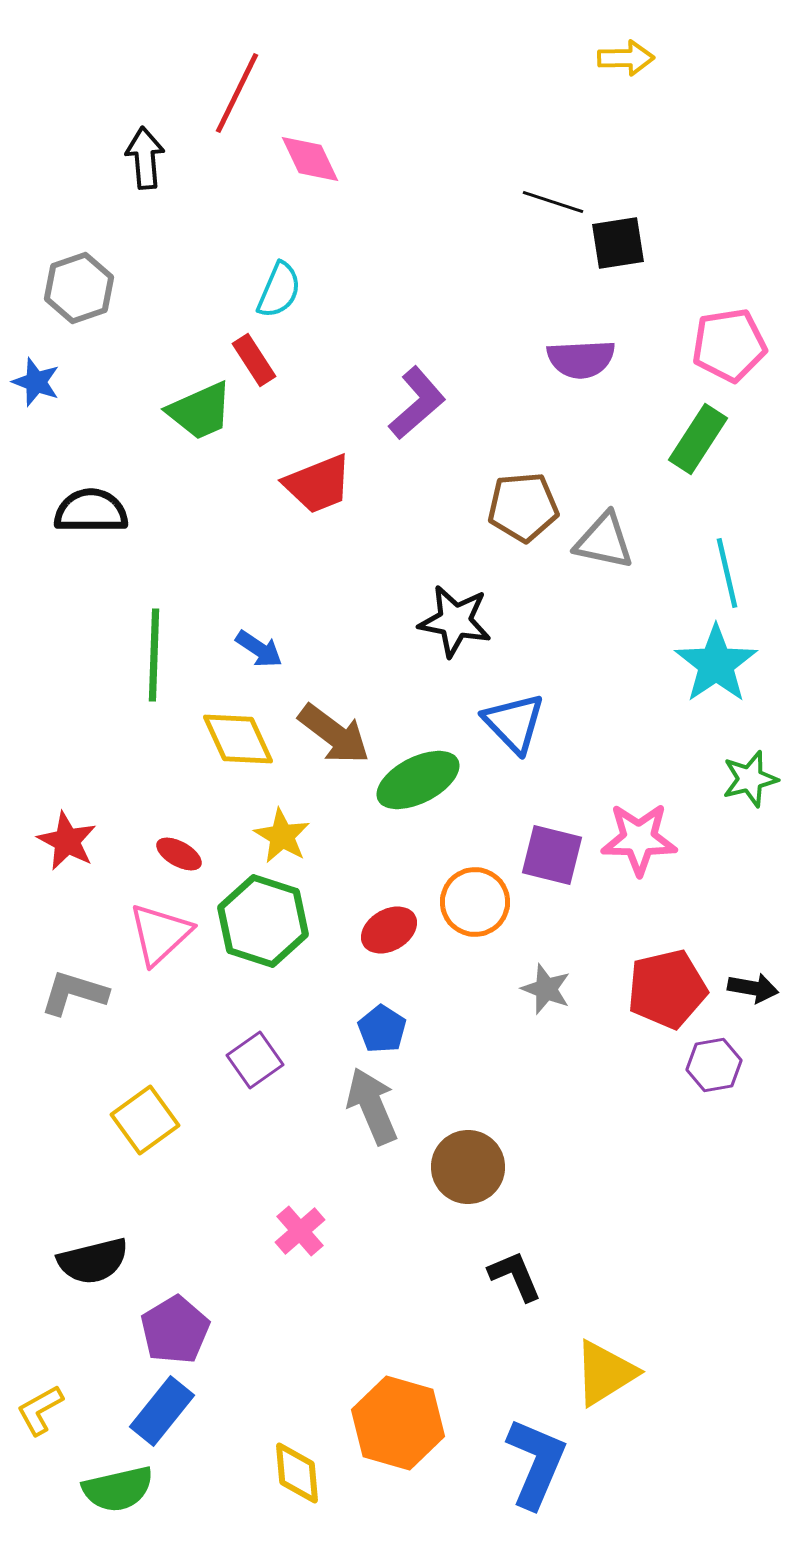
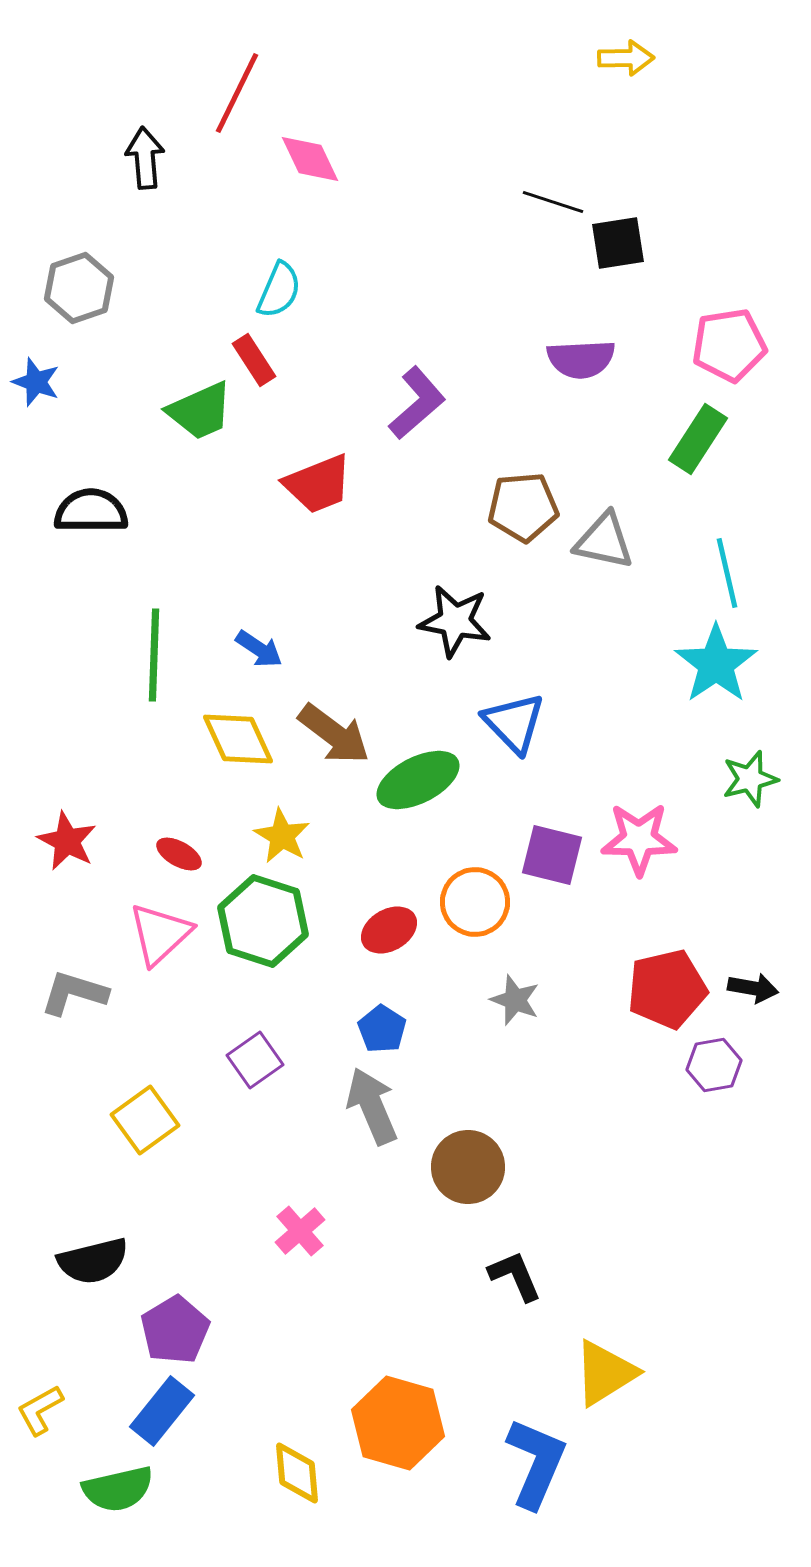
gray star at (546, 989): moved 31 px left, 11 px down
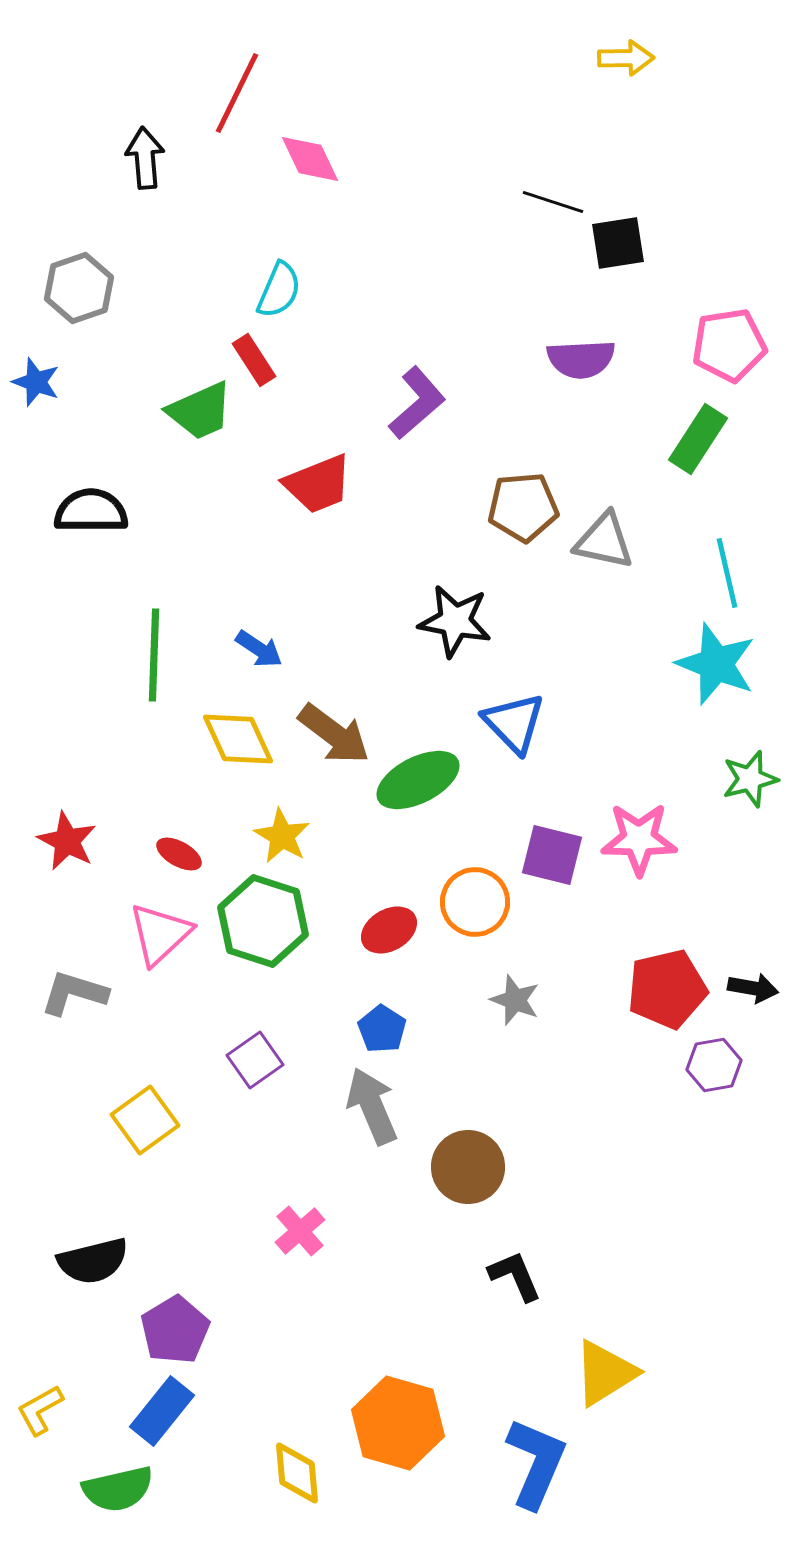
cyan star at (716, 664): rotated 16 degrees counterclockwise
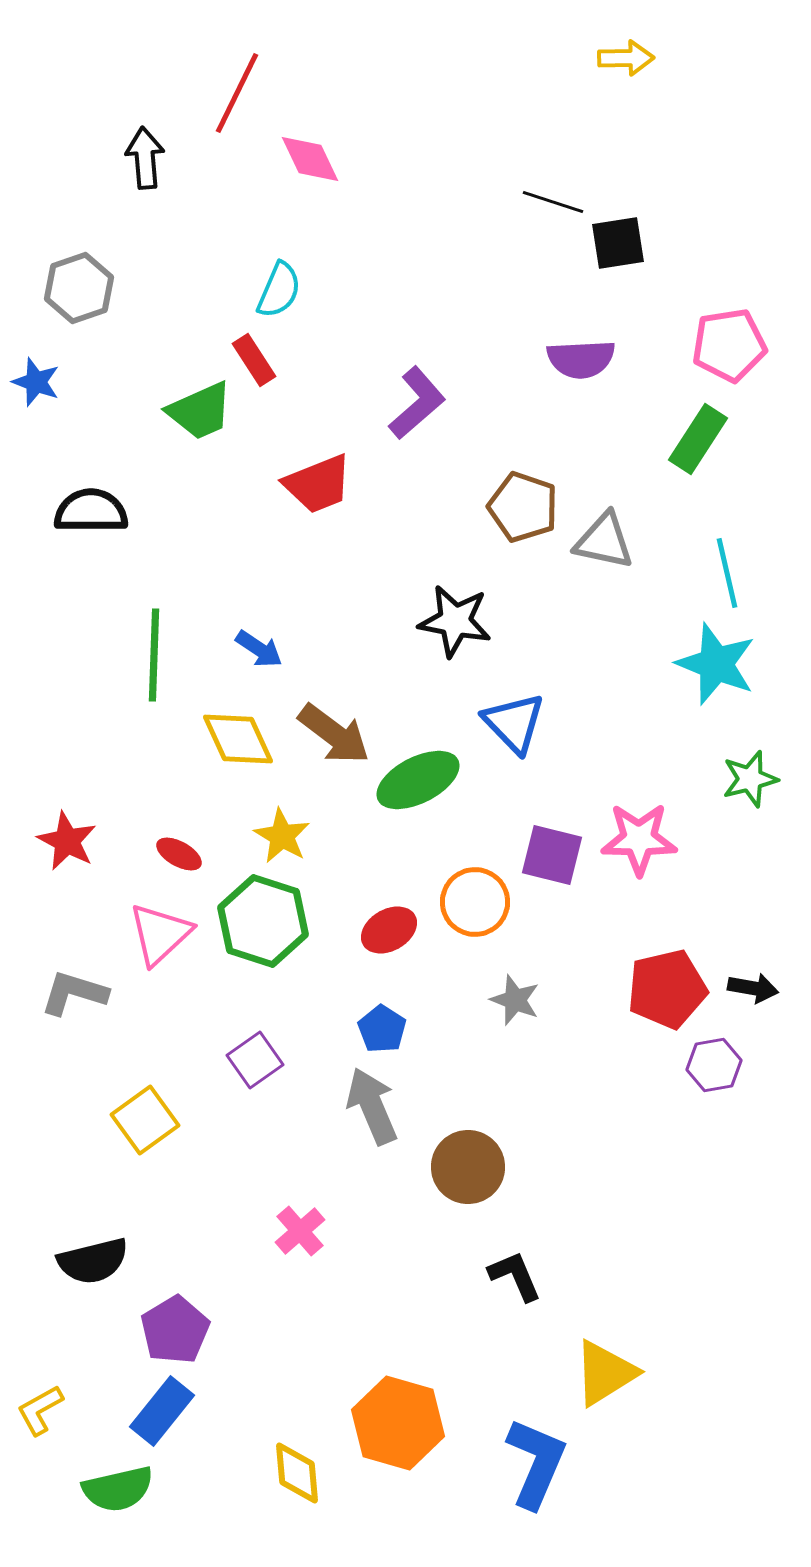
brown pentagon at (523, 507): rotated 24 degrees clockwise
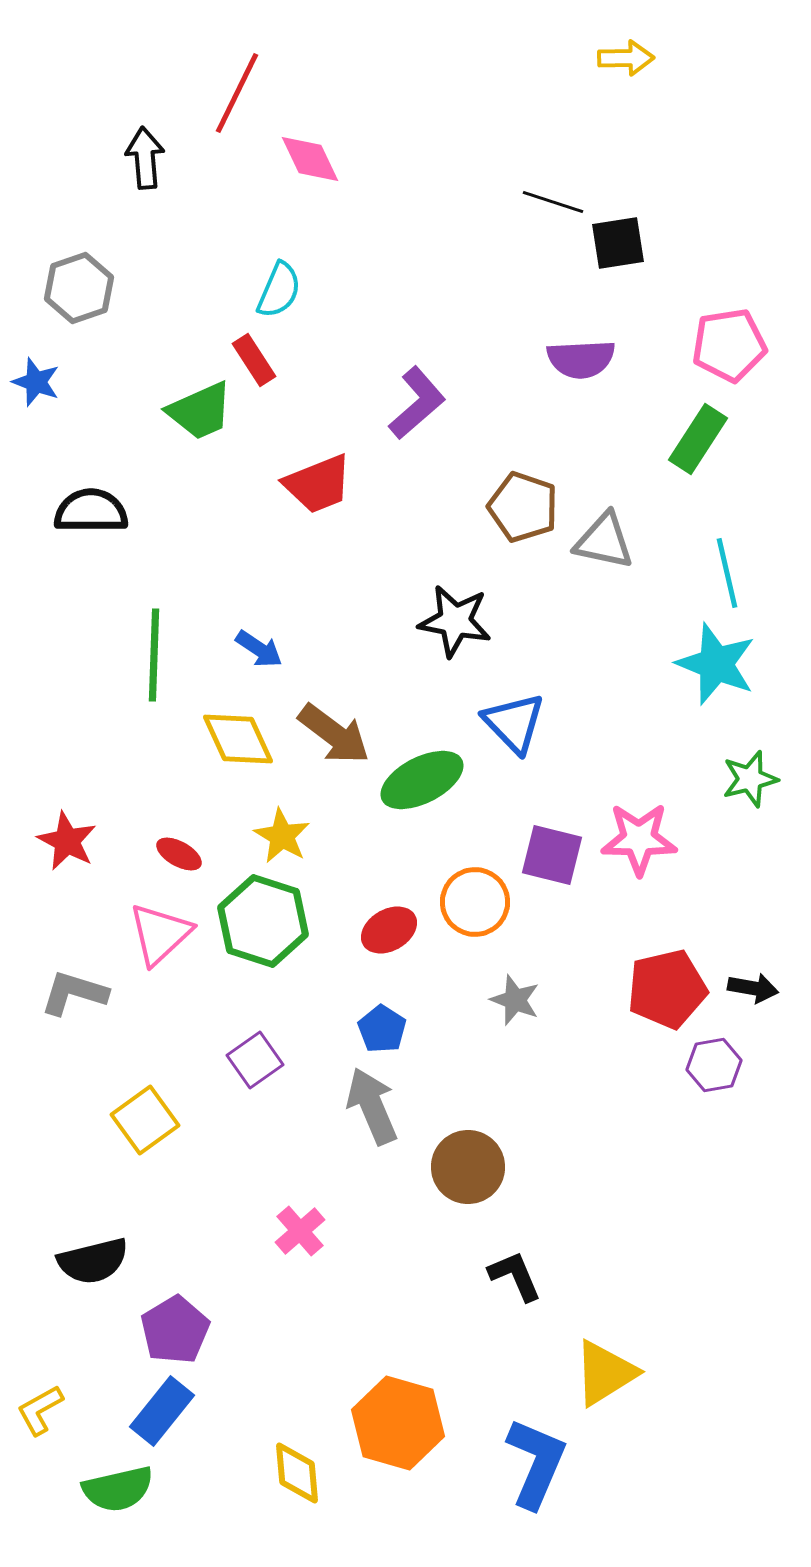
green ellipse at (418, 780): moved 4 px right
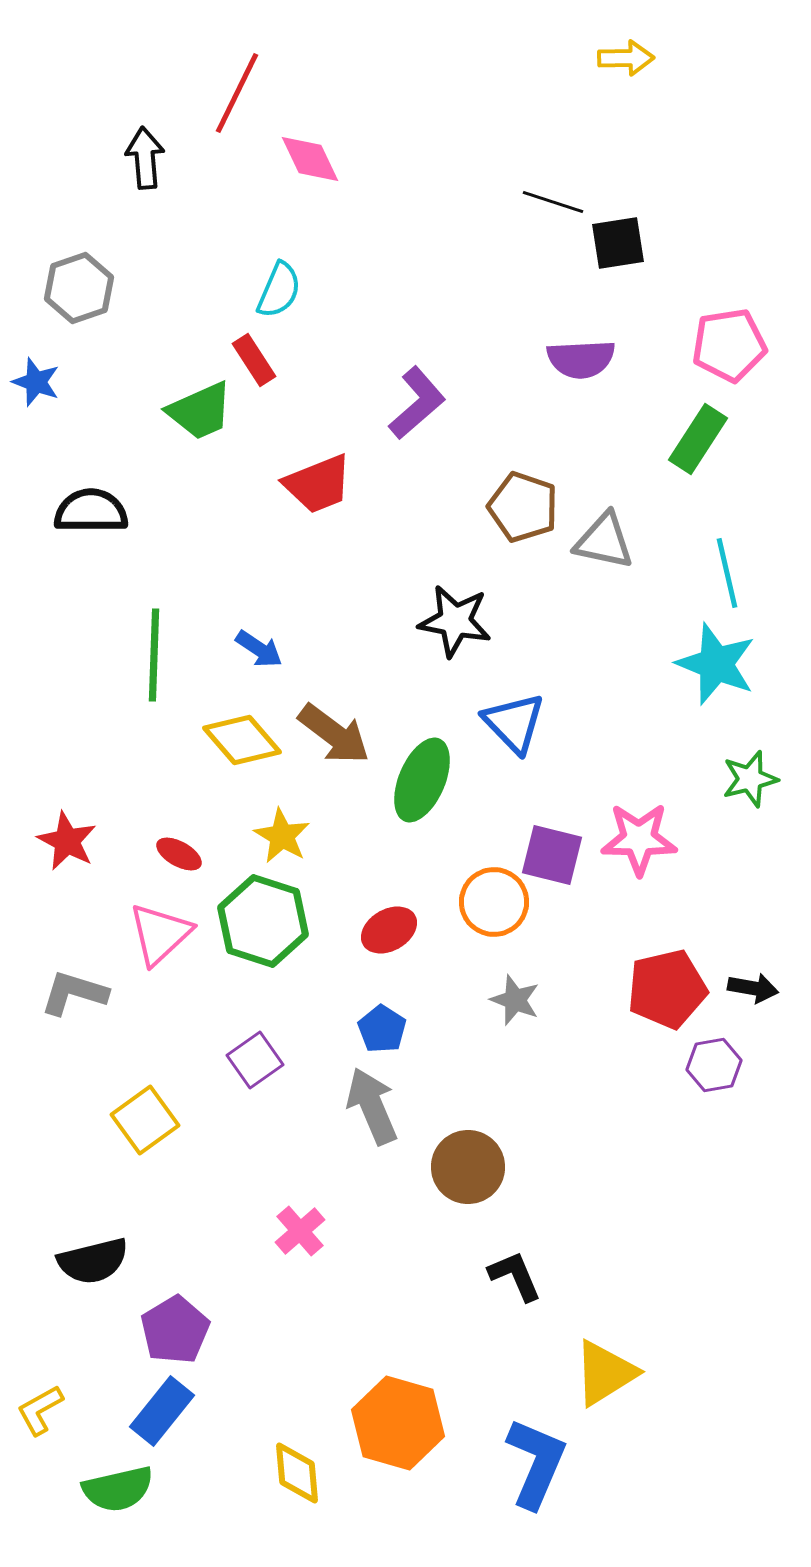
yellow diamond at (238, 739): moved 4 px right, 1 px down; rotated 16 degrees counterclockwise
green ellipse at (422, 780): rotated 40 degrees counterclockwise
orange circle at (475, 902): moved 19 px right
